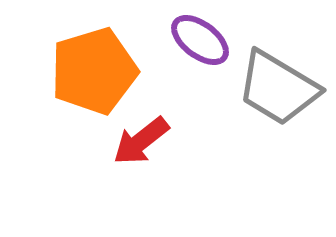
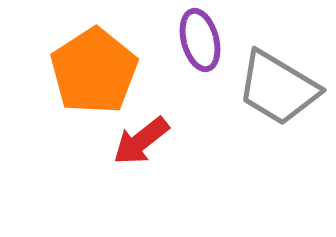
purple ellipse: rotated 38 degrees clockwise
orange pentagon: rotated 16 degrees counterclockwise
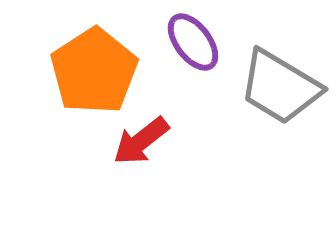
purple ellipse: moved 7 px left, 2 px down; rotated 22 degrees counterclockwise
gray trapezoid: moved 2 px right, 1 px up
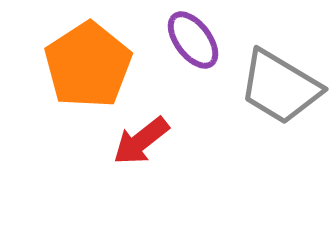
purple ellipse: moved 2 px up
orange pentagon: moved 6 px left, 6 px up
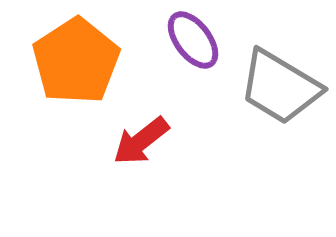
orange pentagon: moved 12 px left, 4 px up
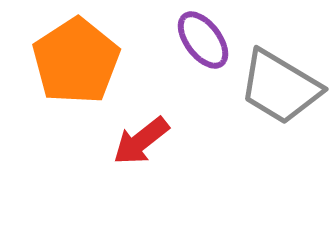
purple ellipse: moved 10 px right
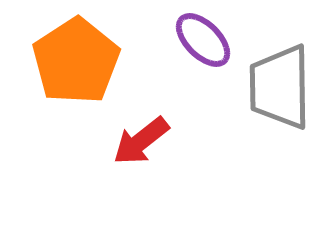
purple ellipse: rotated 8 degrees counterclockwise
gray trapezoid: rotated 58 degrees clockwise
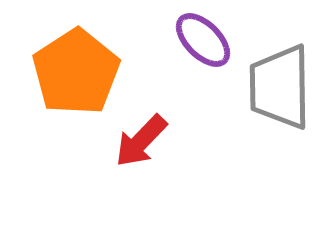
orange pentagon: moved 11 px down
red arrow: rotated 8 degrees counterclockwise
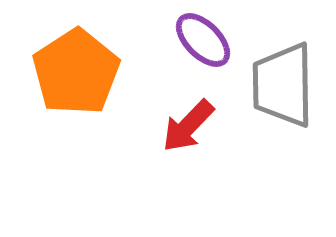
gray trapezoid: moved 3 px right, 2 px up
red arrow: moved 47 px right, 15 px up
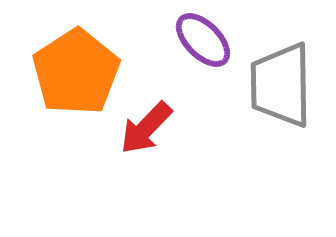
gray trapezoid: moved 2 px left
red arrow: moved 42 px left, 2 px down
